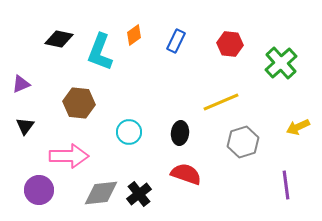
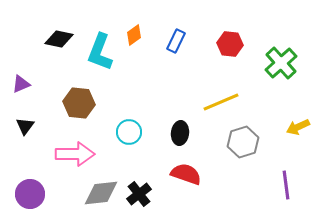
pink arrow: moved 6 px right, 2 px up
purple circle: moved 9 px left, 4 px down
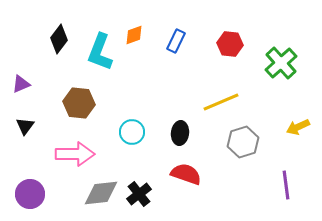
orange diamond: rotated 15 degrees clockwise
black diamond: rotated 64 degrees counterclockwise
cyan circle: moved 3 px right
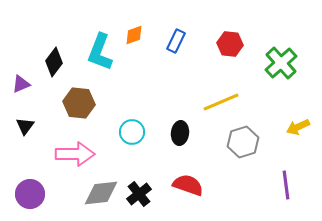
black diamond: moved 5 px left, 23 px down
red semicircle: moved 2 px right, 11 px down
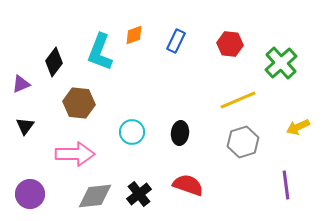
yellow line: moved 17 px right, 2 px up
gray diamond: moved 6 px left, 3 px down
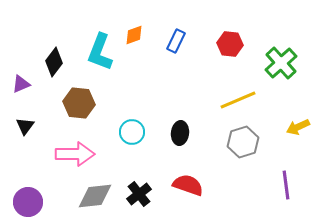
purple circle: moved 2 px left, 8 px down
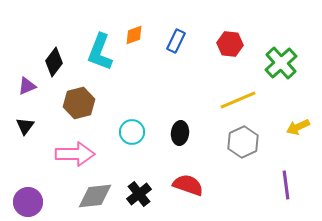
purple triangle: moved 6 px right, 2 px down
brown hexagon: rotated 20 degrees counterclockwise
gray hexagon: rotated 8 degrees counterclockwise
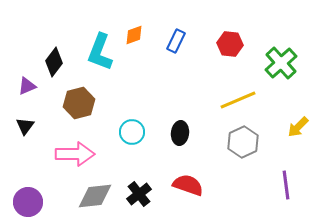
yellow arrow: rotated 20 degrees counterclockwise
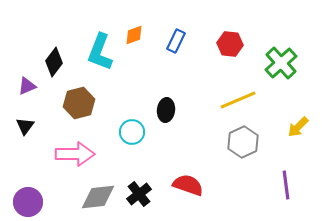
black ellipse: moved 14 px left, 23 px up
gray diamond: moved 3 px right, 1 px down
